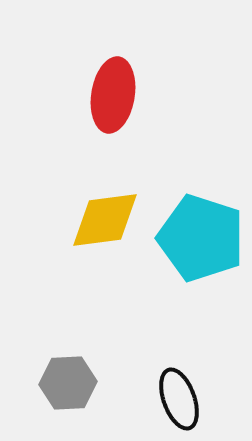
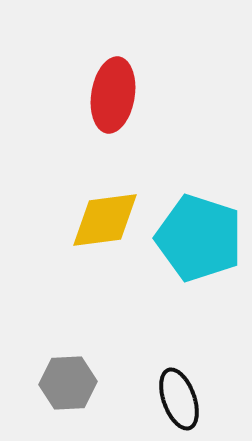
cyan pentagon: moved 2 px left
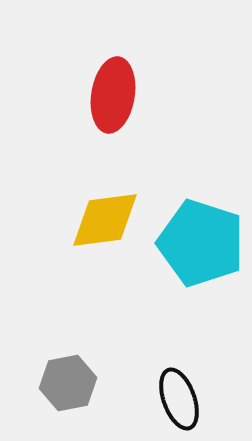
cyan pentagon: moved 2 px right, 5 px down
gray hexagon: rotated 8 degrees counterclockwise
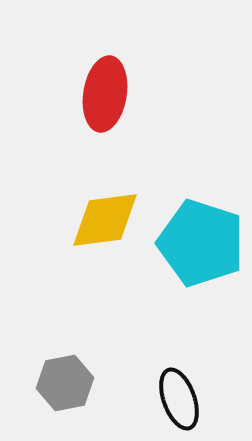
red ellipse: moved 8 px left, 1 px up
gray hexagon: moved 3 px left
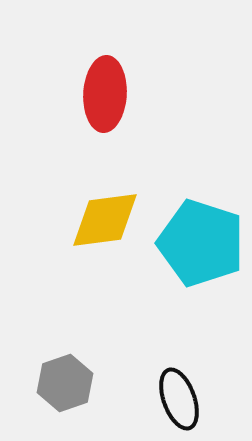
red ellipse: rotated 6 degrees counterclockwise
gray hexagon: rotated 8 degrees counterclockwise
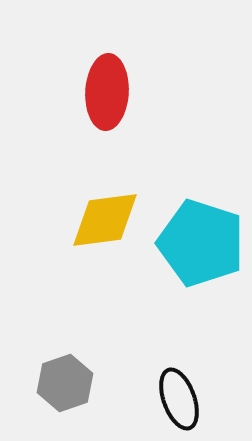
red ellipse: moved 2 px right, 2 px up
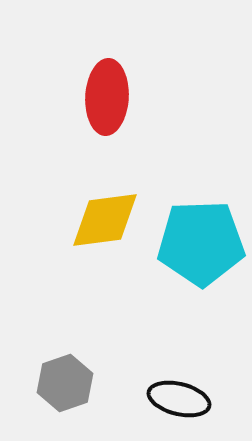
red ellipse: moved 5 px down
cyan pentagon: rotated 20 degrees counterclockwise
black ellipse: rotated 56 degrees counterclockwise
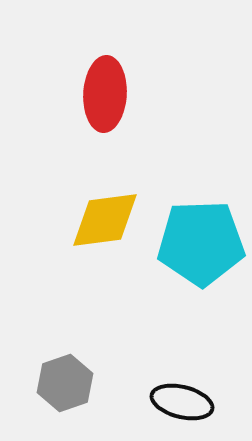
red ellipse: moved 2 px left, 3 px up
black ellipse: moved 3 px right, 3 px down
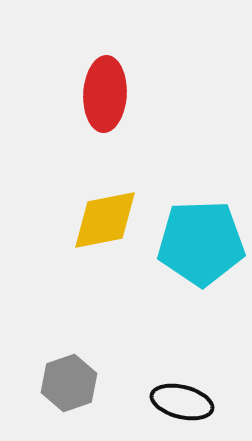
yellow diamond: rotated 4 degrees counterclockwise
gray hexagon: moved 4 px right
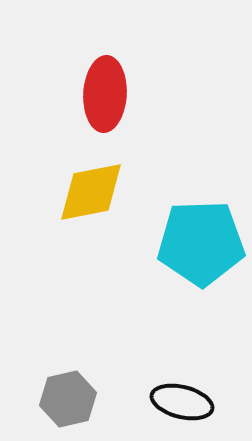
yellow diamond: moved 14 px left, 28 px up
gray hexagon: moved 1 px left, 16 px down; rotated 6 degrees clockwise
